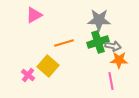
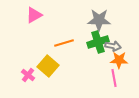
pink line: moved 3 px right, 3 px up
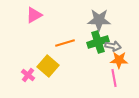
orange line: moved 1 px right
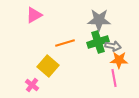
pink cross: moved 4 px right, 10 px down
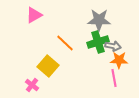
orange line: rotated 60 degrees clockwise
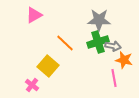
orange star: moved 5 px right; rotated 12 degrees clockwise
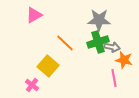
gray arrow: moved 1 px left, 1 px down
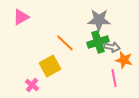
pink triangle: moved 13 px left, 2 px down
yellow square: moved 2 px right; rotated 20 degrees clockwise
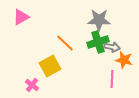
pink line: moved 2 px left, 1 px down; rotated 12 degrees clockwise
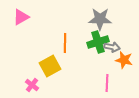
gray star: moved 1 px right, 1 px up
orange line: rotated 48 degrees clockwise
pink line: moved 5 px left, 4 px down
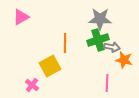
green cross: moved 2 px up
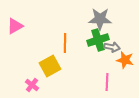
pink triangle: moved 6 px left, 9 px down
orange star: moved 1 px right
pink line: moved 1 px up
